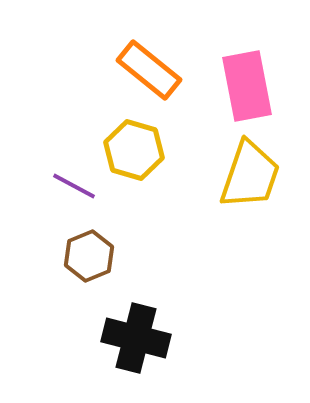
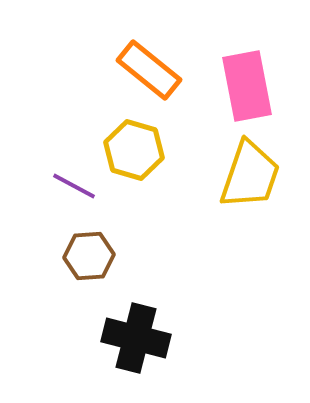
brown hexagon: rotated 18 degrees clockwise
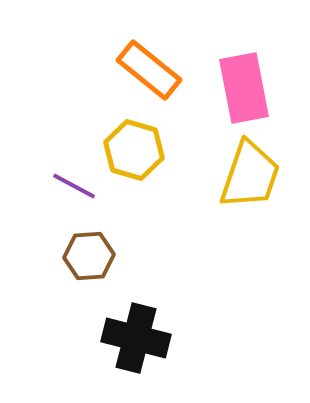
pink rectangle: moved 3 px left, 2 px down
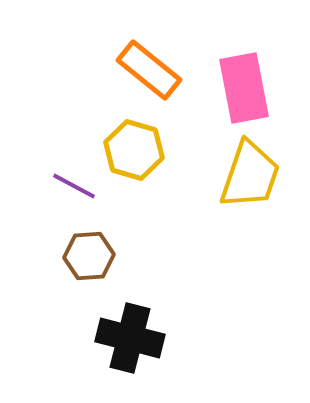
black cross: moved 6 px left
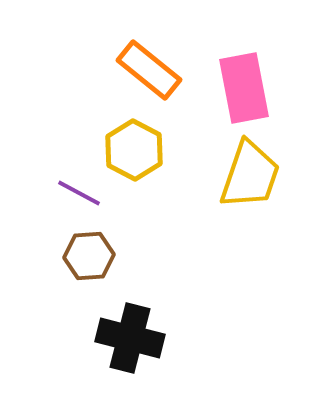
yellow hexagon: rotated 12 degrees clockwise
purple line: moved 5 px right, 7 px down
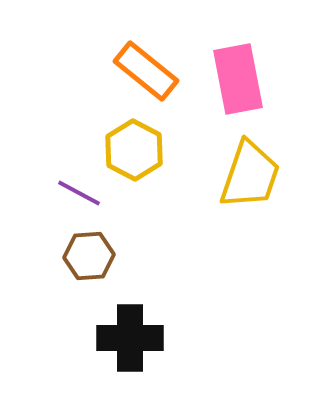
orange rectangle: moved 3 px left, 1 px down
pink rectangle: moved 6 px left, 9 px up
black cross: rotated 14 degrees counterclockwise
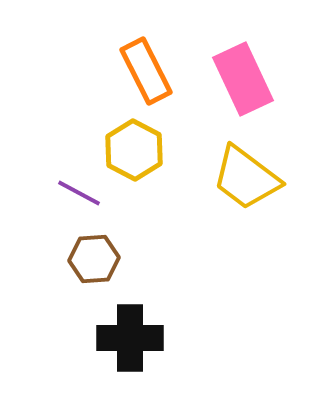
orange rectangle: rotated 24 degrees clockwise
pink rectangle: moved 5 px right; rotated 14 degrees counterclockwise
yellow trapezoid: moved 4 px left, 3 px down; rotated 108 degrees clockwise
brown hexagon: moved 5 px right, 3 px down
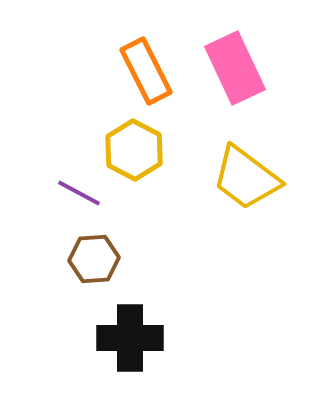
pink rectangle: moved 8 px left, 11 px up
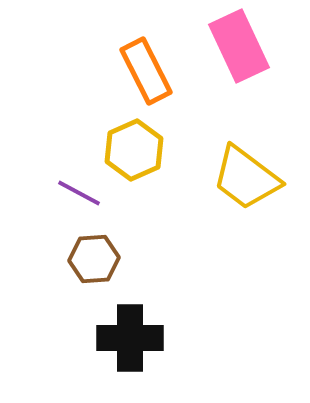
pink rectangle: moved 4 px right, 22 px up
yellow hexagon: rotated 8 degrees clockwise
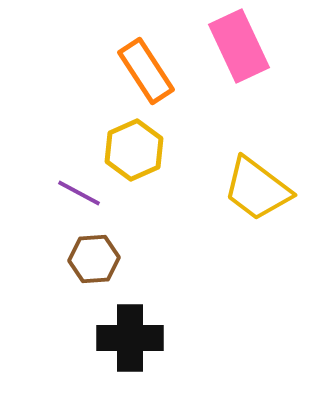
orange rectangle: rotated 6 degrees counterclockwise
yellow trapezoid: moved 11 px right, 11 px down
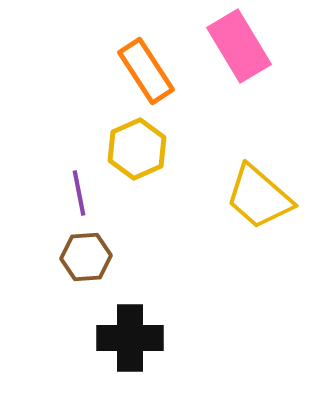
pink rectangle: rotated 6 degrees counterclockwise
yellow hexagon: moved 3 px right, 1 px up
yellow trapezoid: moved 2 px right, 8 px down; rotated 4 degrees clockwise
purple line: rotated 51 degrees clockwise
brown hexagon: moved 8 px left, 2 px up
